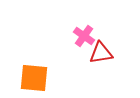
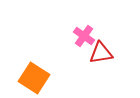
orange square: rotated 28 degrees clockwise
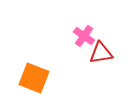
orange square: rotated 12 degrees counterclockwise
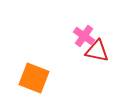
red triangle: moved 4 px left, 2 px up; rotated 20 degrees clockwise
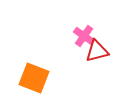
red triangle: rotated 25 degrees counterclockwise
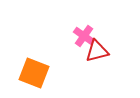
orange square: moved 5 px up
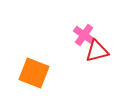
pink cross: moved 1 px up
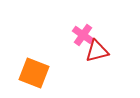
pink cross: moved 1 px left
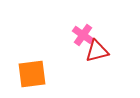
orange square: moved 2 px left, 1 px down; rotated 28 degrees counterclockwise
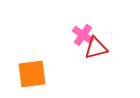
red triangle: moved 1 px left, 3 px up
